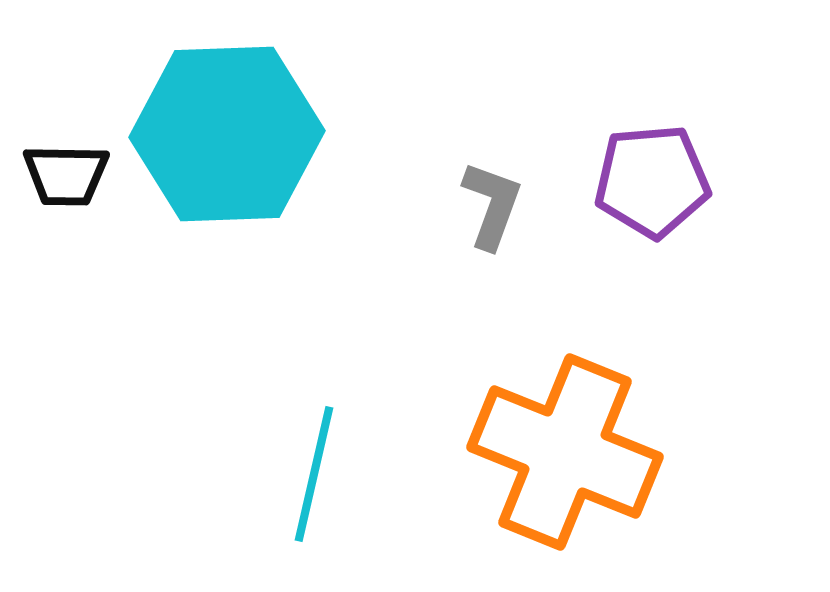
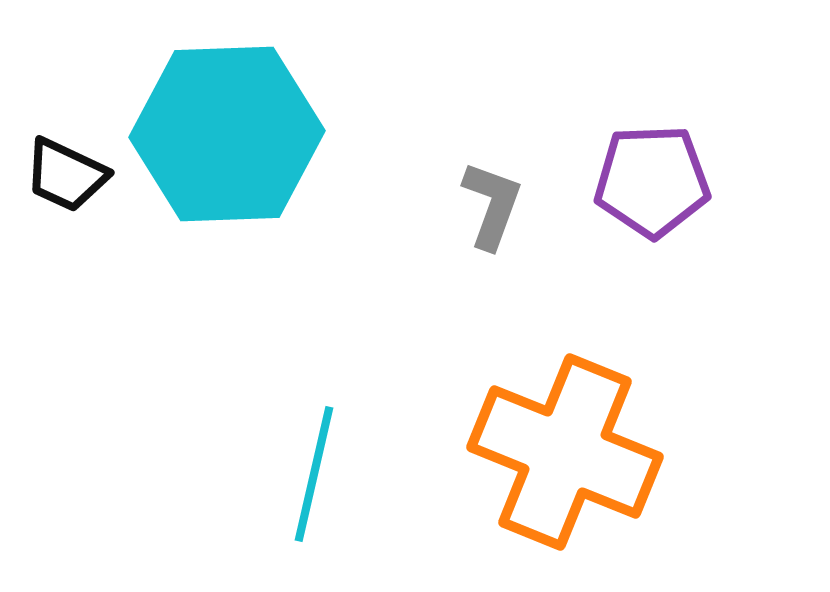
black trapezoid: rotated 24 degrees clockwise
purple pentagon: rotated 3 degrees clockwise
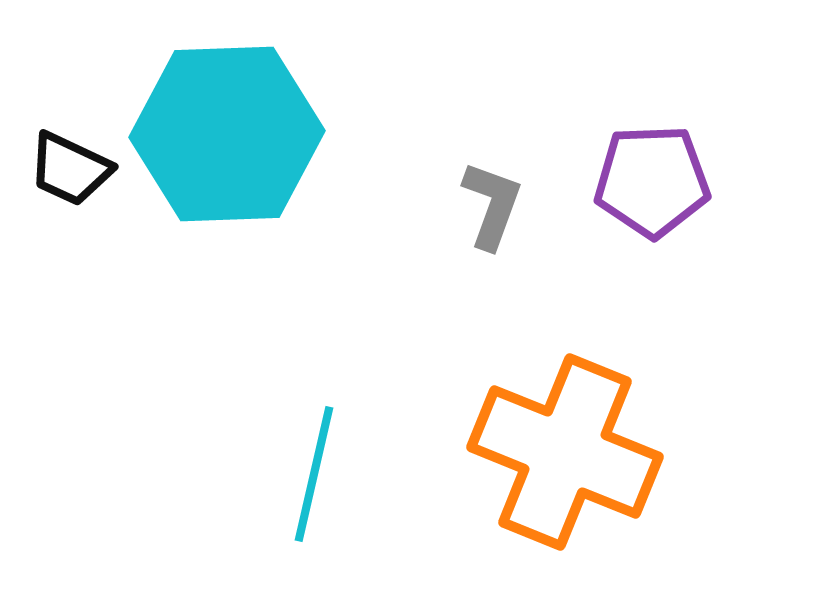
black trapezoid: moved 4 px right, 6 px up
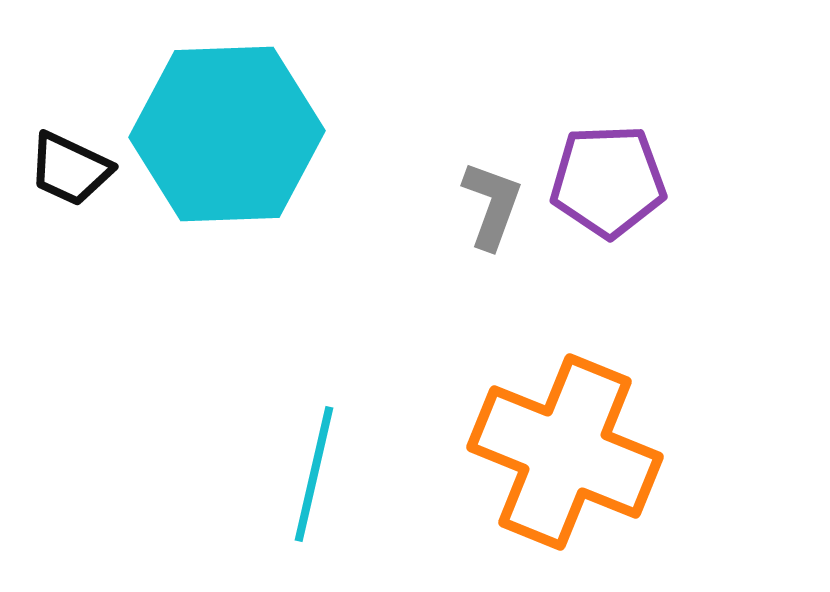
purple pentagon: moved 44 px left
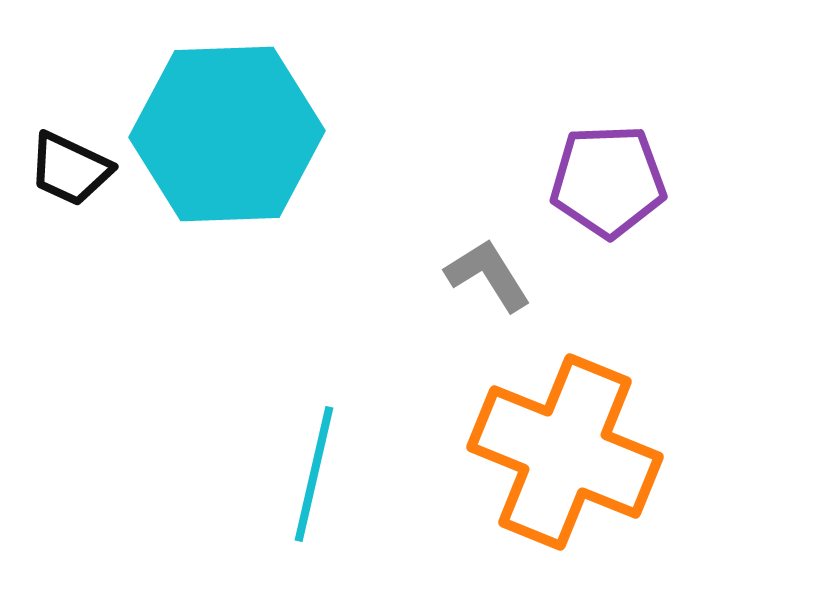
gray L-shape: moved 4 px left, 70 px down; rotated 52 degrees counterclockwise
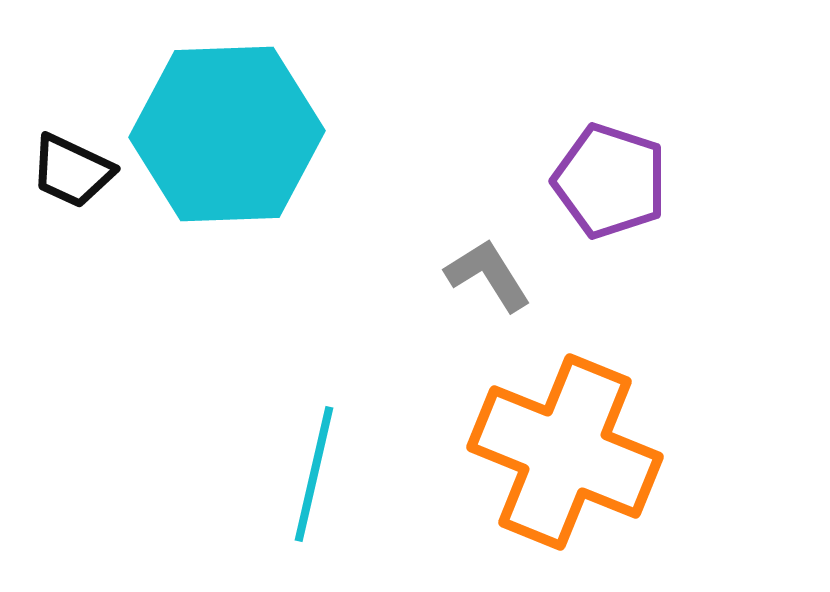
black trapezoid: moved 2 px right, 2 px down
purple pentagon: moved 2 px right; rotated 20 degrees clockwise
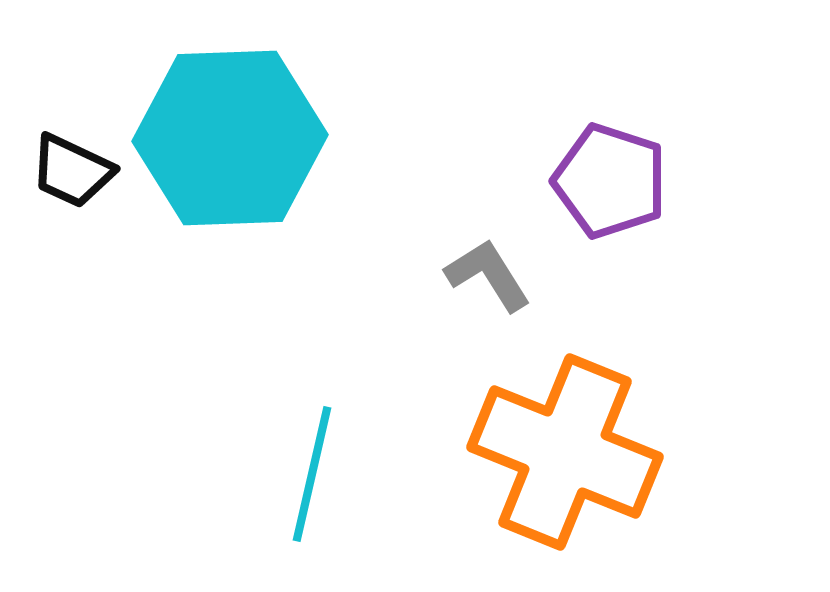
cyan hexagon: moved 3 px right, 4 px down
cyan line: moved 2 px left
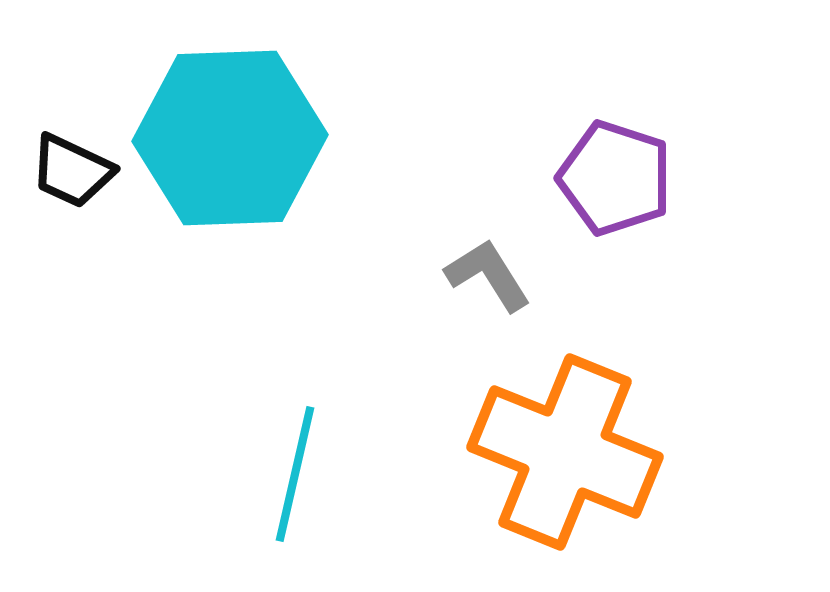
purple pentagon: moved 5 px right, 3 px up
cyan line: moved 17 px left
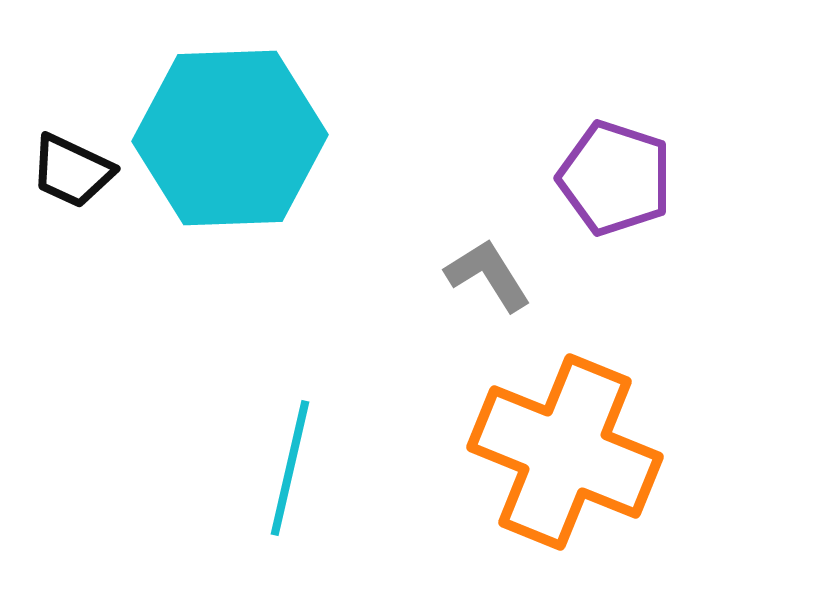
cyan line: moved 5 px left, 6 px up
